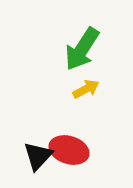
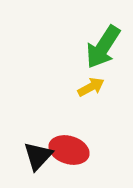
green arrow: moved 21 px right, 2 px up
yellow arrow: moved 5 px right, 2 px up
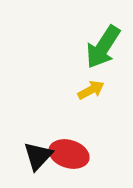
yellow arrow: moved 3 px down
red ellipse: moved 4 px down
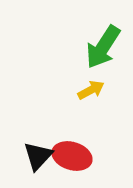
red ellipse: moved 3 px right, 2 px down
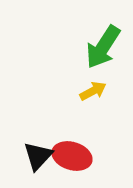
yellow arrow: moved 2 px right, 1 px down
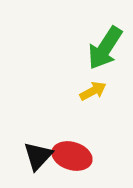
green arrow: moved 2 px right, 1 px down
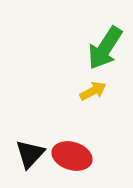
black triangle: moved 8 px left, 2 px up
